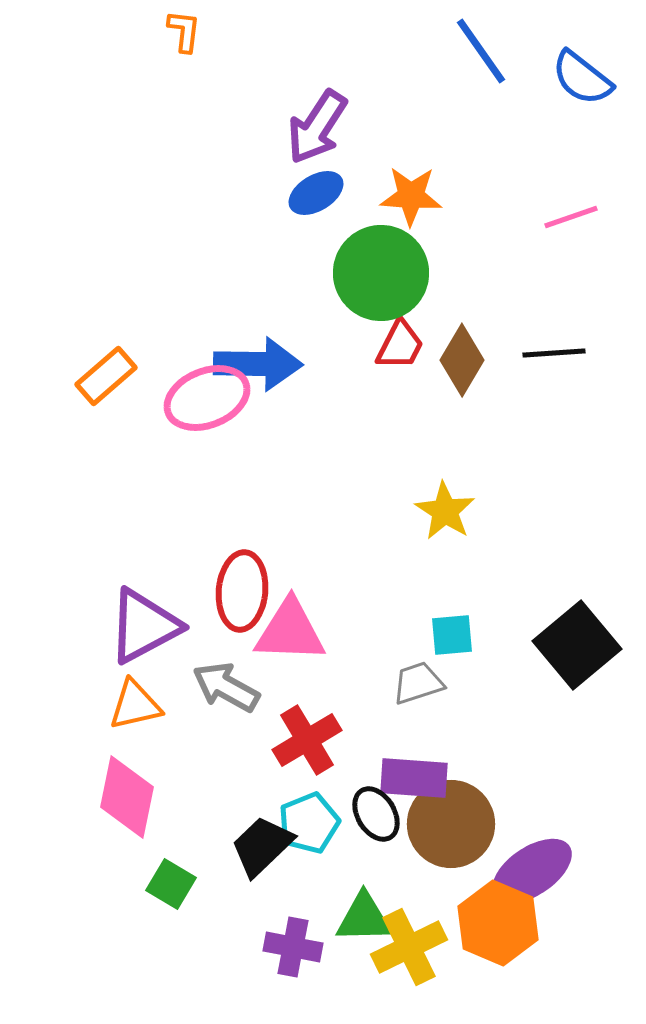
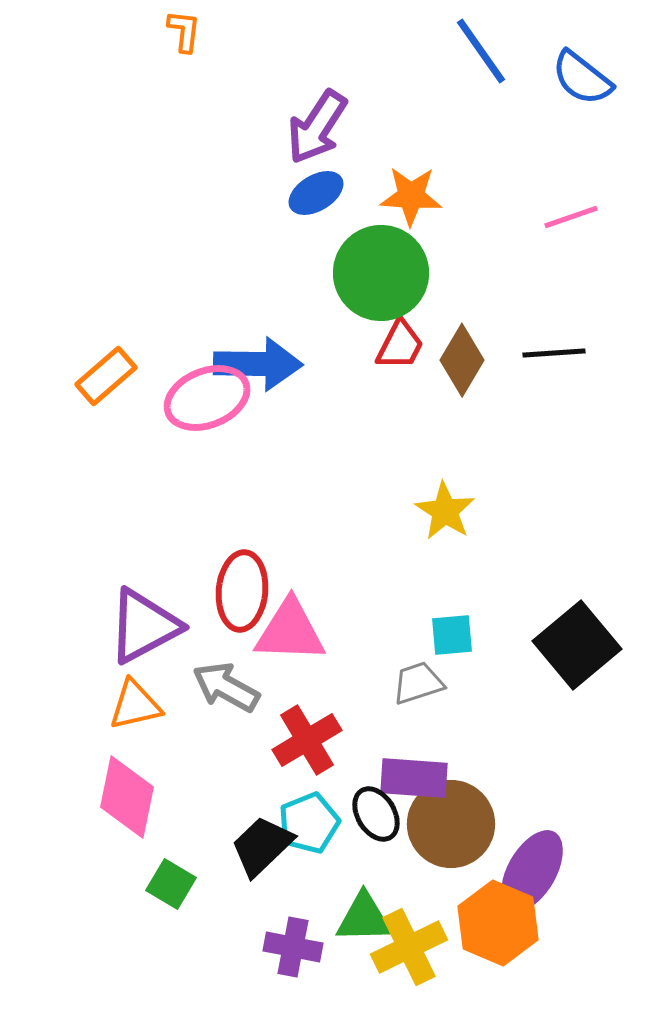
purple ellipse: rotated 26 degrees counterclockwise
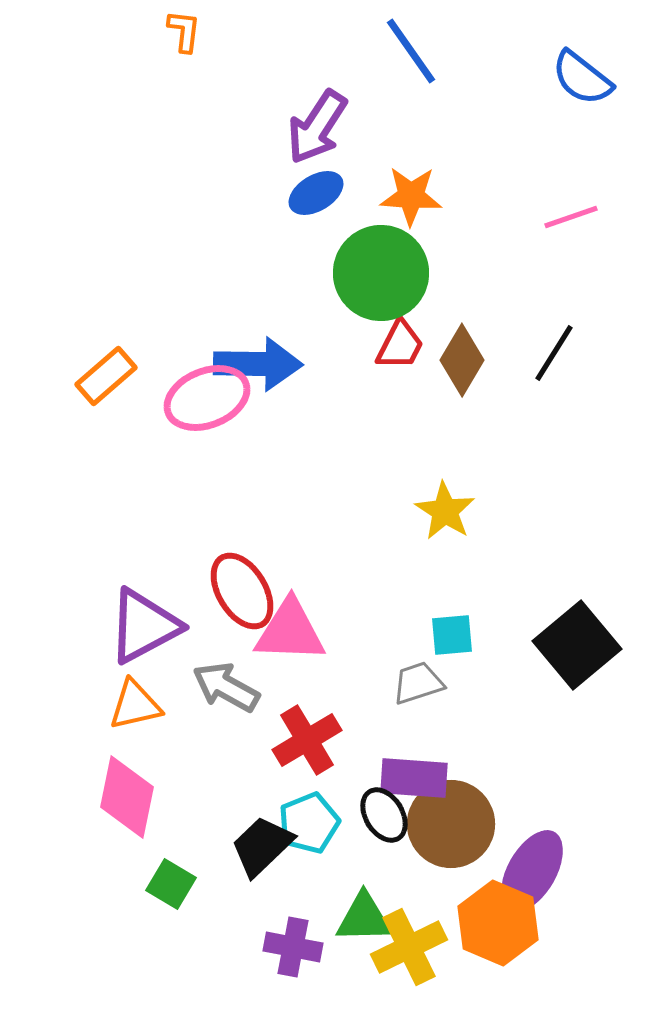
blue line: moved 70 px left
black line: rotated 54 degrees counterclockwise
red ellipse: rotated 36 degrees counterclockwise
black ellipse: moved 8 px right, 1 px down
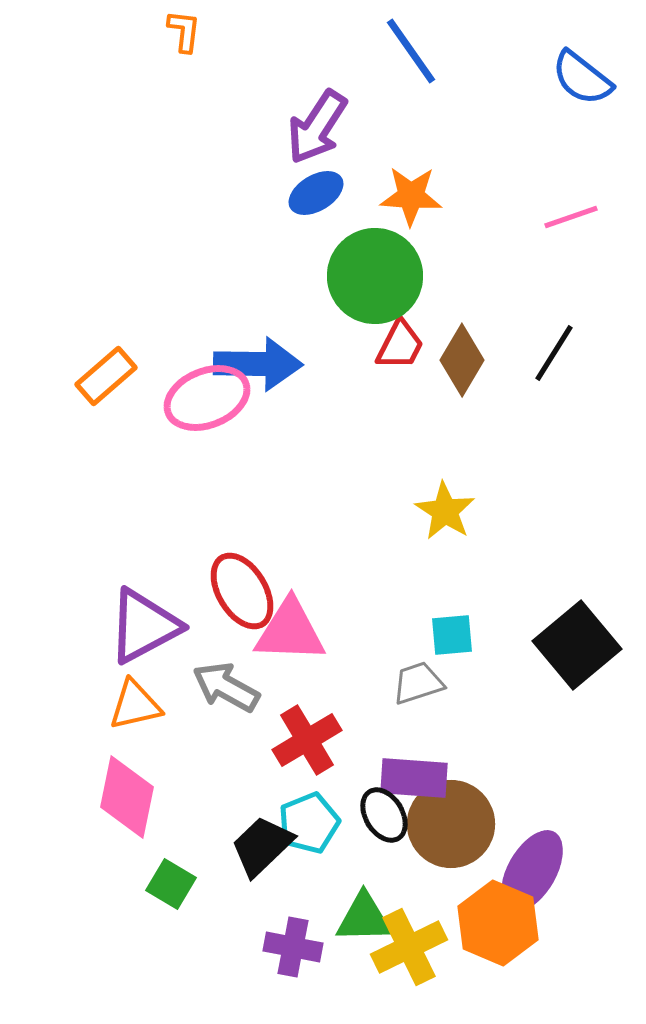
green circle: moved 6 px left, 3 px down
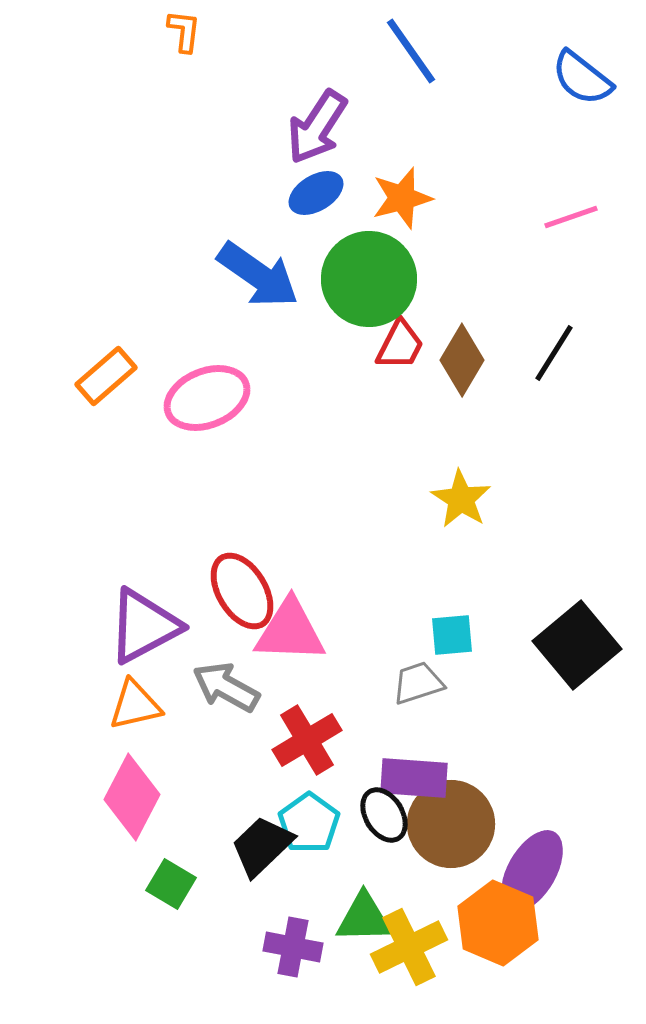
orange star: moved 9 px left, 2 px down; rotated 18 degrees counterclockwise
green circle: moved 6 px left, 3 px down
blue arrow: moved 89 px up; rotated 34 degrees clockwise
yellow star: moved 16 px right, 12 px up
pink diamond: moved 5 px right; rotated 16 degrees clockwise
cyan pentagon: rotated 14 degrees counterclockwise
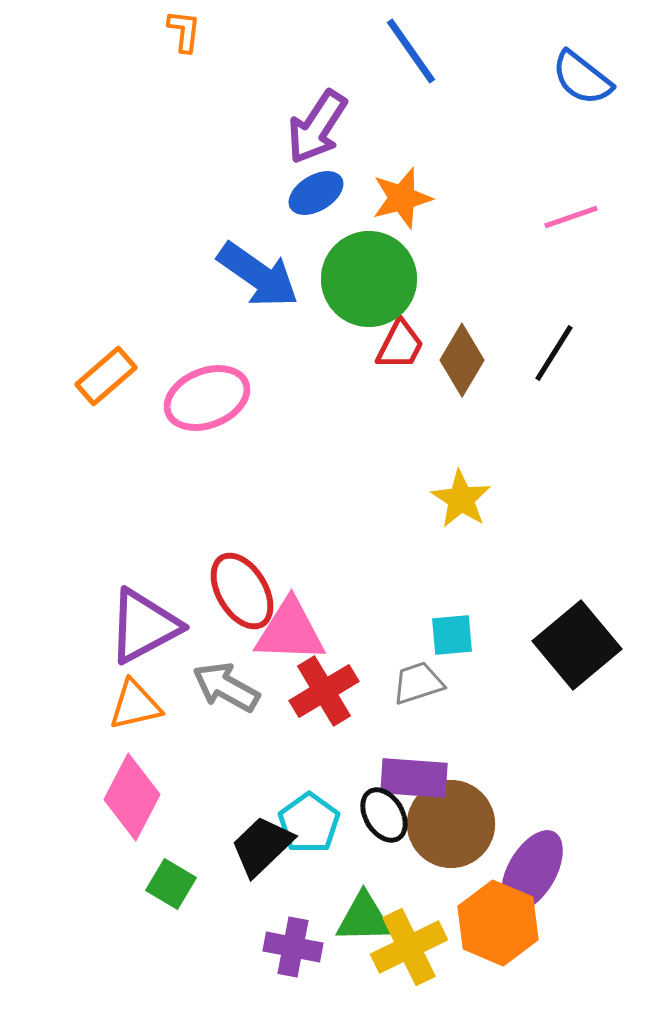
red cross: moved 17 px right, 49 px up
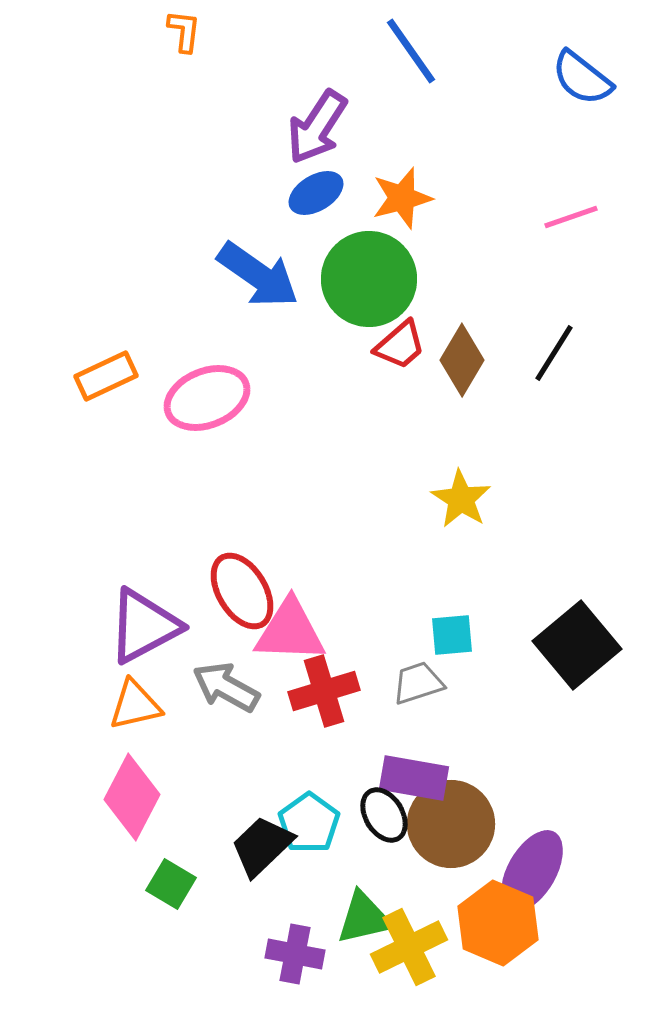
red trapezoid: rotated 22 degrees clockwise
orange rectangle: rotated 16 degrees clockwise
red cross: rotated 14 degrees clockwise
purple rectangle: rotated 6 degrees clockwise
green triangle: rotated 12 degrees counterclockwise
purple cross: moved 2 px right, 7 px down
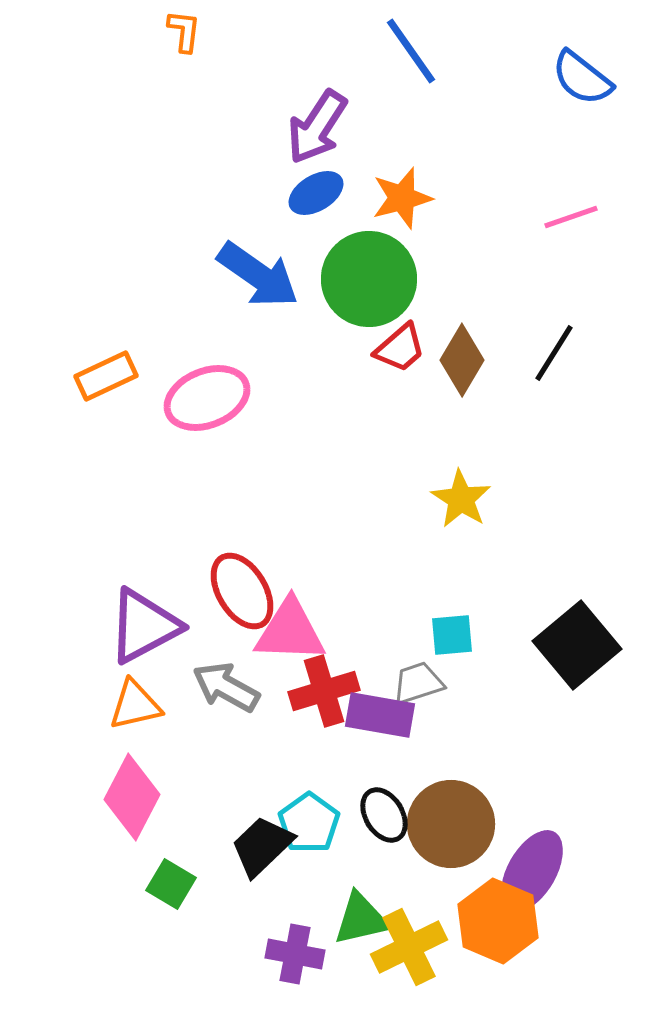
red trapezoid: moved 3 px down
purple rectangle: moved 34 px left, 63 px up
green triangle: moved 3 px left, 1 px down
orange hexagon: moved 2 px up
